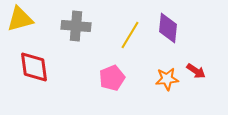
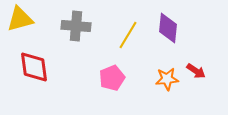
yellow line: moved 2 px left
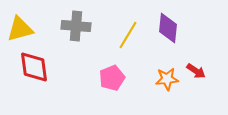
yellow triangle: moved 10 px down
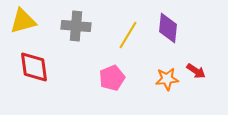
yellow triangle: moved 3 px right, 8 px up
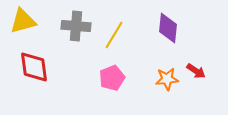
yellow line: moved 14 px left
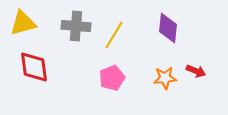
yellow triangle: moved 2 px down
red arrow: rotated 12 degrees counterclockwise
orange star: moved 2 px left, 1 px up
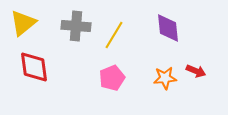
yellow triangle: rotated 24 degrees counterclockwise
purple diamond: rotated 12 degrees counterclockwise
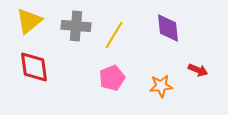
yellow triangle: moved 6 px right, 2 px up
red arrow: moved 2 px right, 1 px up
orange star: moved 4 px left, 8 px down
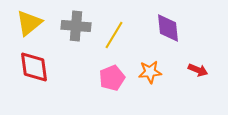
yellow triangle: moved 2 px down
orange star: moved 11 px left, 14 px up
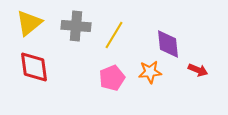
purple diamond: moved 16 px down
